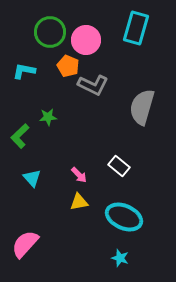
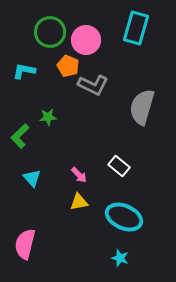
pink semicircle: rotated 28 degrees counterclockwise
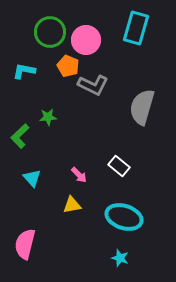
yellow triangle: moved 7 px left, 3 px down
cyan ellipse: rotated 6 degrees counterclockwise
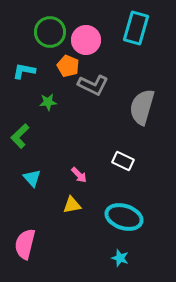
green star: moved 15 px up
white rectangle: moved 4 px right, 5 px up; rotated 15 degrees counterclockwise
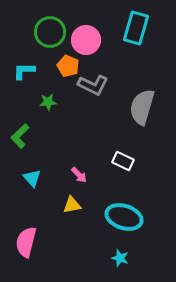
cyan L-shape: rotated 10 degrees counterclockwise
pink semicircle: moved 1 px right, 2 px up
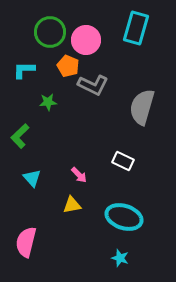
cyan L-shape: moved 1 px up
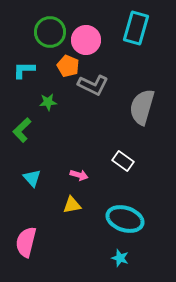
green L-shape: moved 2 px right, 6 px up
white rectangle: rotated 10 degrees clockwise
pink arrow: rotated 30 degrees counterclockwise
cyan ellipse: moved 1 px right, 2 px down
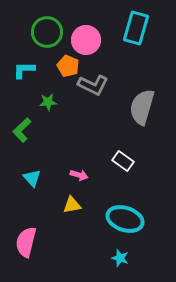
green circle: moved 3 px left
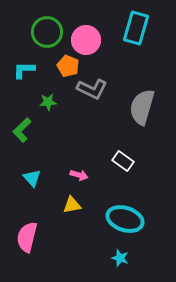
gray L-shape: moved 1 px left, 4 px down
pink semicircle: moved 1 px right, 5 px up
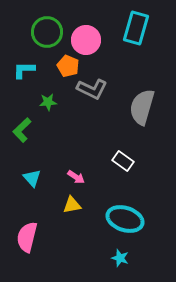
pink arrow: moved 3 px left, 2 px down; rotated 18 degrees clockwise
